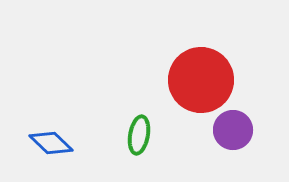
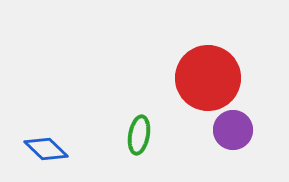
red circle: moved 7 px right, 2 px up
blue diamond: moved 5 px left, 6 px down
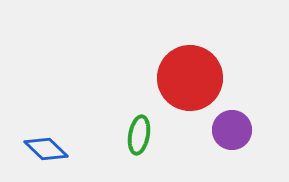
red circle: moved 18 px left
purple circle: moved 1 px left
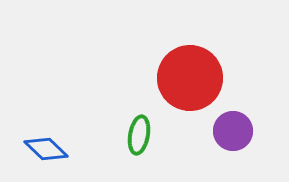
purple circle: moved 1 px right, 1 px down
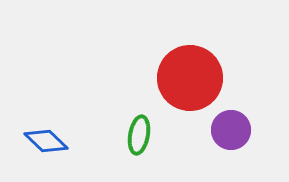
purple circle: moved 2 px left, 1 px up
blue diamond: moved 8 px up
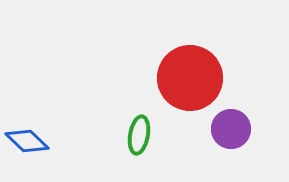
purple circle: moved 1 px up
blue diamond: moved 19 px left
